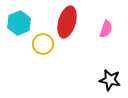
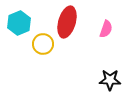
black star: rotated 10 degrees counterclockwise
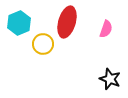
black star: moved 1 px up; rotated 20 degrees clockwise
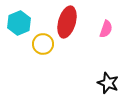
black star: moved 2 px left, 4 px down
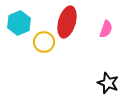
yellow circle: moved 1 px right, 2 px up
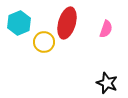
red ellipse: moved 1 px down
black star: moved 1 px left
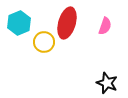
pink semicircle: moved 1 px left, 3 px up
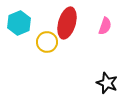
yellow circle: moved 3 px right
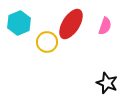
red ellipse: moved 4 px right, 1 px down; rotated 16 degrees clockwise
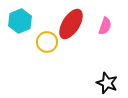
cyan hexagon: moved 1 px right, 2 px up
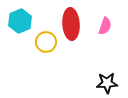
red ellipse: rotated 36 degrees counterclockwise
yellow circle: moved 1 px left
black star: rotated 25 degrees counterclockwise
